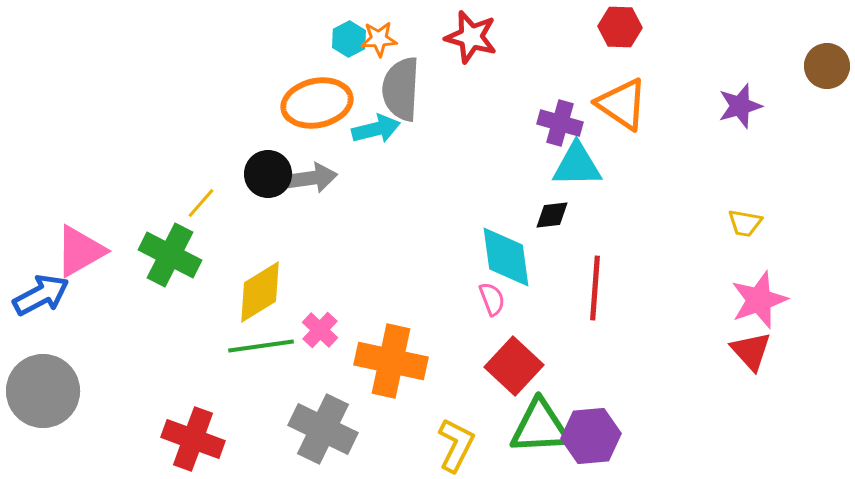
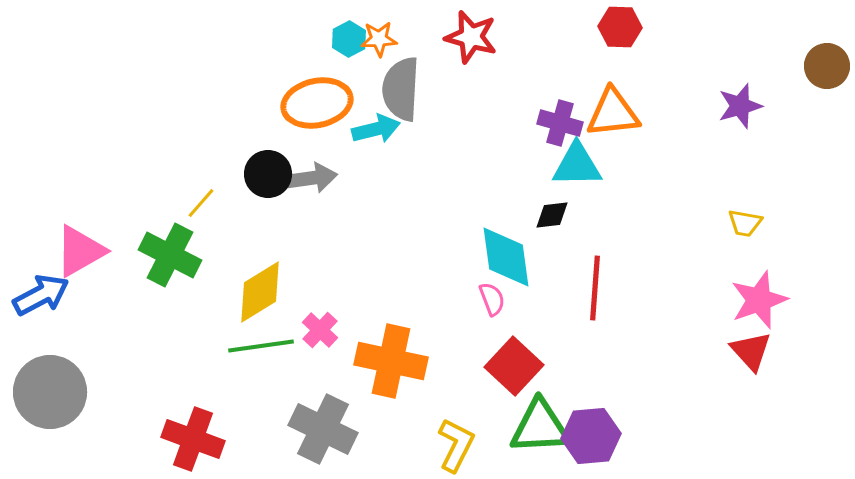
orange triangle: moved 9 px left, 9 px down; rotated 40 degrees counterclockwise
gray circle: moved 7 px right, 1 px down
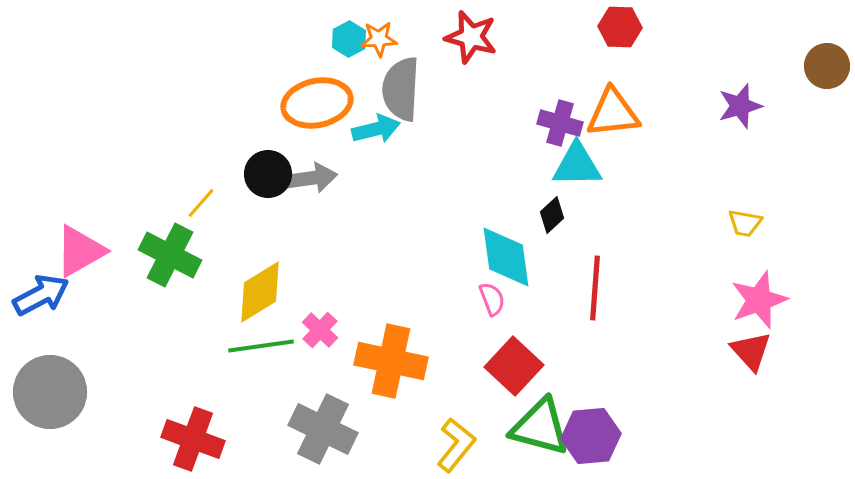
black diamond: rotated 36 degrees counterclockwise
green triangle: rotated 18 degrees clockwise
yellow L-shape: rotated 12 degrees clockwise
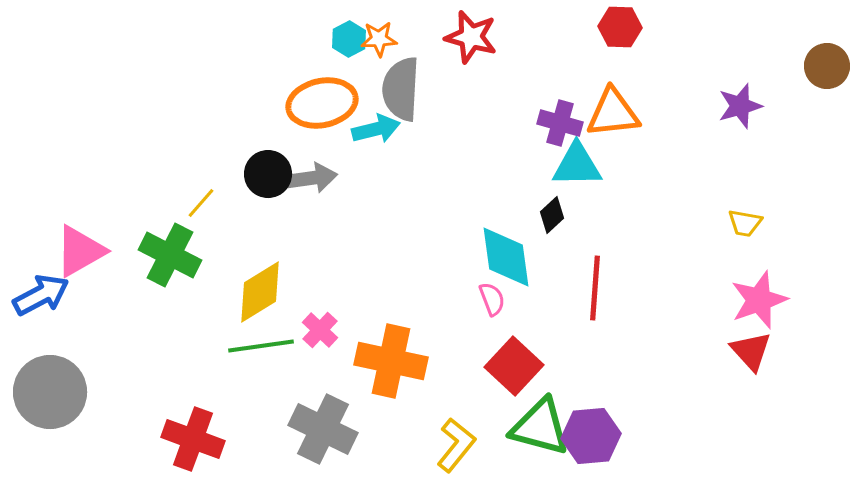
orange ellipse: moved 5 px right
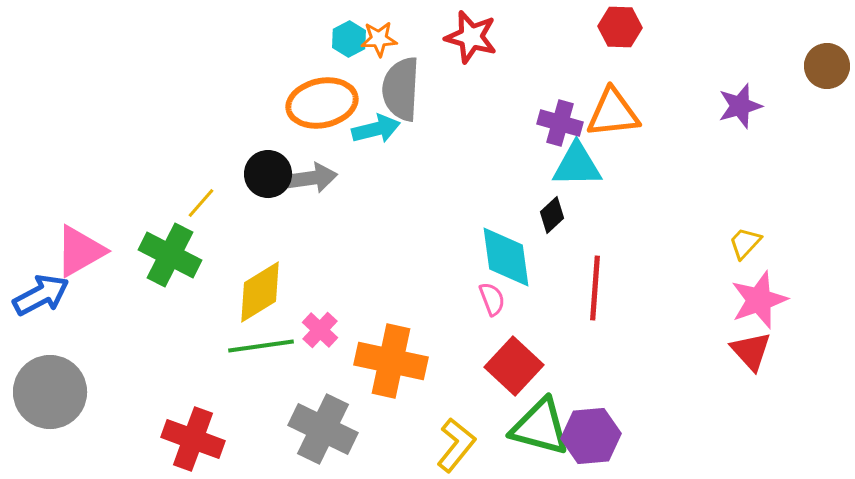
yellow trapezoid: moved 20 px down; rotated 123 degrees clockwise
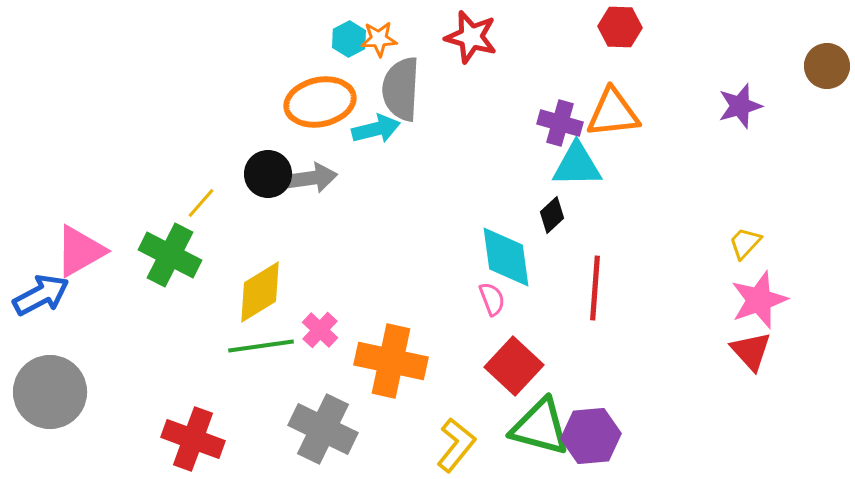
orange ellipse: moved 2 px left, 1 px up
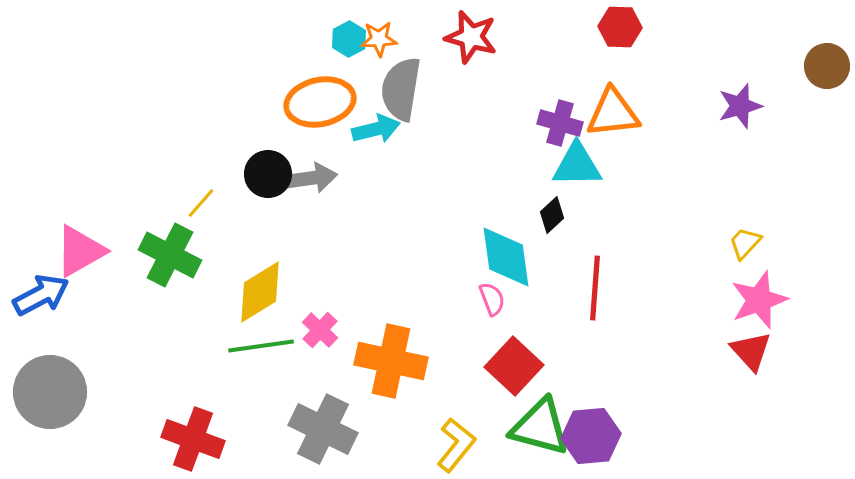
gray semicircle: rotated 6 degrees clockwise
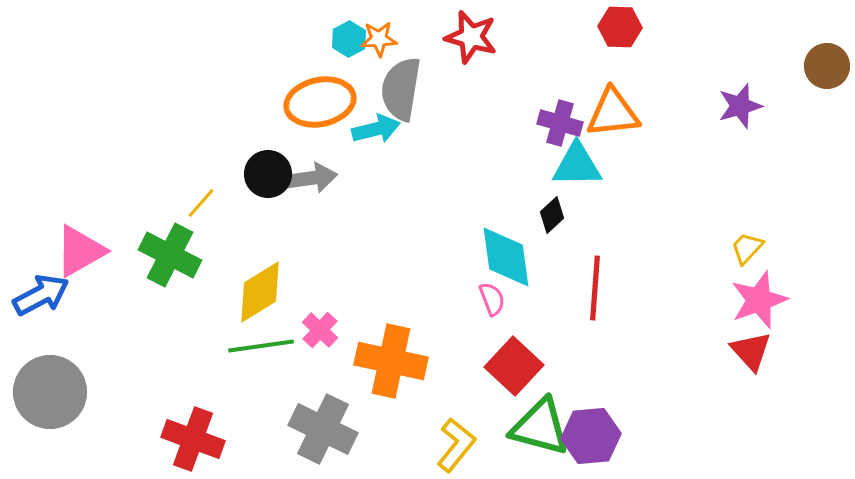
yellow trapezoid: moved 2 px right, 5 px down
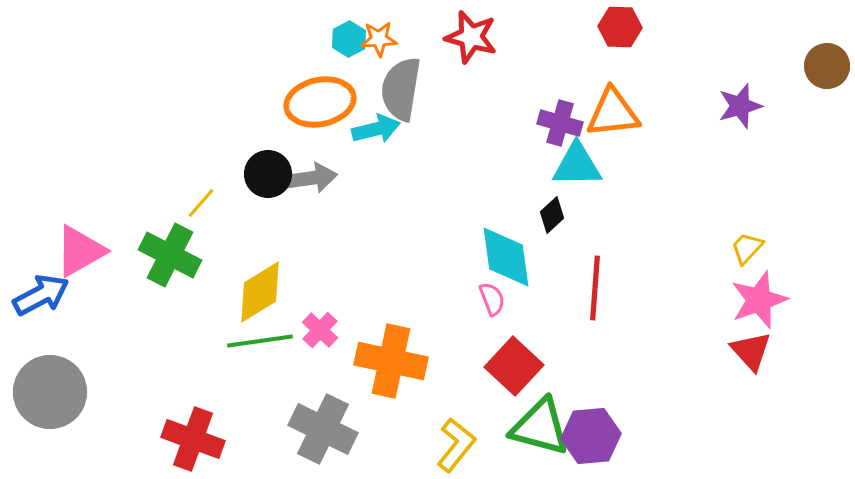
green line: moved 1 px left, 5 px up
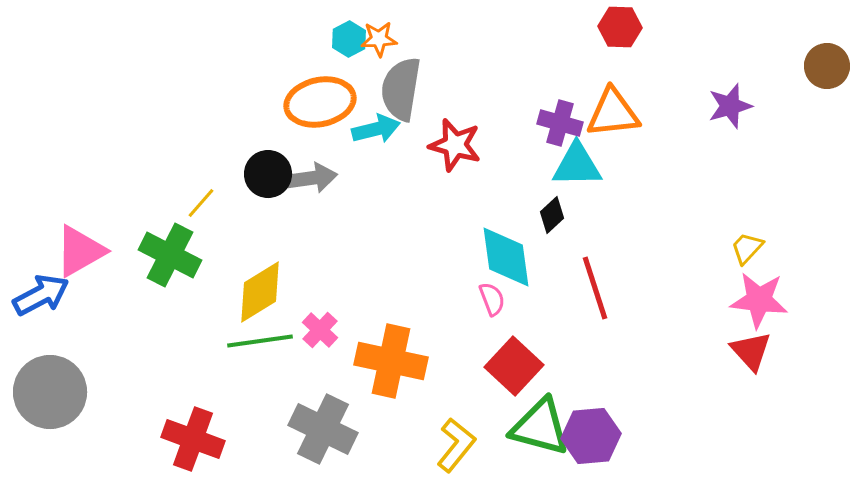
red star: moved 16 px left, 108 px down
purple star: moved 10 px left
red line: rotated 22 degrees counterclockwise
pink star: rotated 26 degrees clockwise
